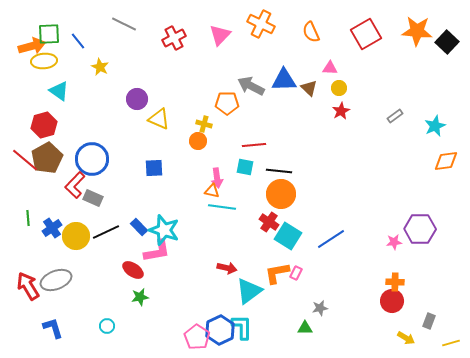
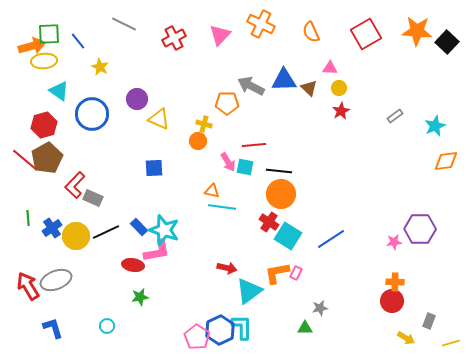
blue circle at (92, 159): moved 45 px up
pink arrow at (217, 178): moved 11 px right, 16 px up; rotated 24 degrees counterclockwise
red ellipse at (133, 270): moved 5 px up; rotated 25 degrees counterclockwise
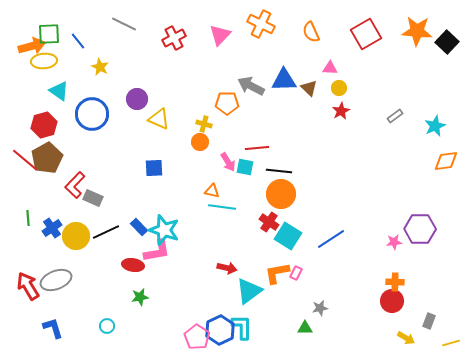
orange circle at (198, 141): moved 2 px right, 1 px down
red line at (254, 145): moved 3 px right, 3 px down
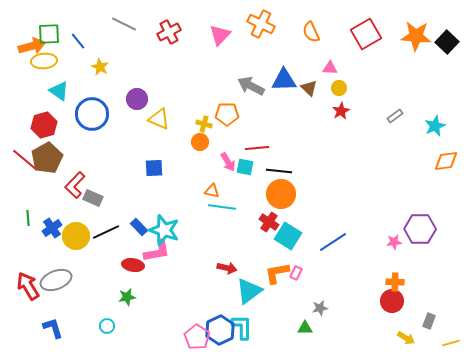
orange star at (417, 31): moved 1 px left, 5 px down
red cross at (174, 38): moved 5 px left, 6 px up
orange pentagon at (227, 103): moved 11 px down
blue line at (331, 239): moved 2 px right, 3 px down
green star at (140, 297): moved 13 px left
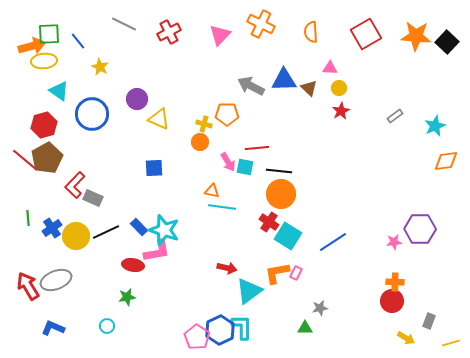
orange semicircle at (311, 32): rotated 20 degrees clockwise
blue L-shape at (53, 328): rotated 50 degrees counterclockwise
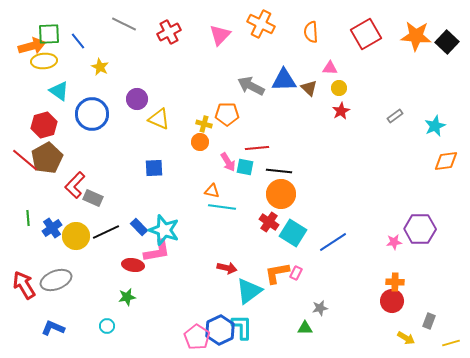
cyan square at (288, 236): moved 5 px right, 3 px up
red arrow at (28, 286): moved 4 px left, 1 px up
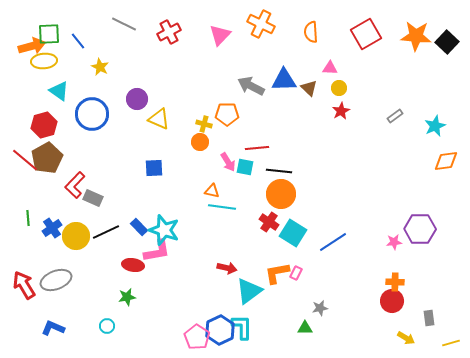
gray rectangle at (429, 321): moved 3 px up; rotated 28 degrees counterclockwise
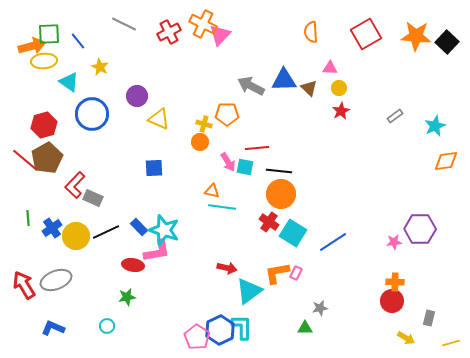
orange cross at (261, 24): moved 58 px left
cyan triangle at (59, 91): moved 10 px right, 9 px up
purple circle at (137, 99): moved 3 px up
gray rectangle at (429, 318): rotated 21 degrees clockwise
